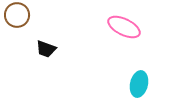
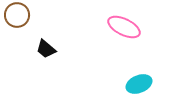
black trapezoid: rotated 20 degrees clockwise
cyan ellipse: rotated 55 degrees clockwise
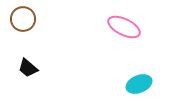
brown circle: moved 6 px right, 4 px down
black trapezoid: moved 18 px left, 19 px down
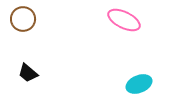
pink ellipse: moved 7 px up
black trapezoid: moved 5 px down
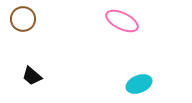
pink ellipse: moved 2 px left, 1 px down
black trapezoid: moved 4 px right, 3 px down
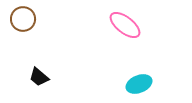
pink ellipse: moved 3 px right, 4 px down; rotated 12 degrees clockwise
black trapezoid: moved 7 px right, 1 px down
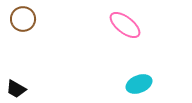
black trapezoid: moved 23 px left, 12 px down; rotated 10 degrees counterclockwise
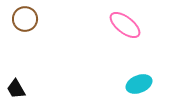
brown circle: moved 2 px right
black trapezoid: rotated 30 degrees clockwise
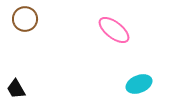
pink ellipse: moved 11 px left, 5 px down
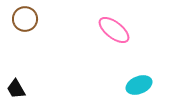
cyan ellipse: moved 1 px down
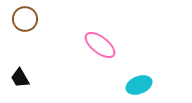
pink ellipse: moved 14 px left, 15 px down
black trapezoid: moved 4 px right, 11 px up
